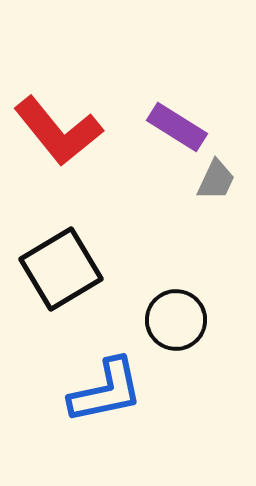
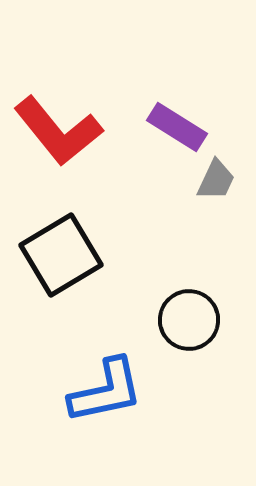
black square: moved 14 px up
black circle: moved 13 px right
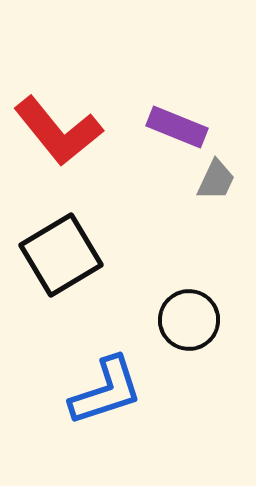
purple rectangle: rotated 10 degrees counterclockwise
blue L-shape: rotated 6 degrees counterclockwise
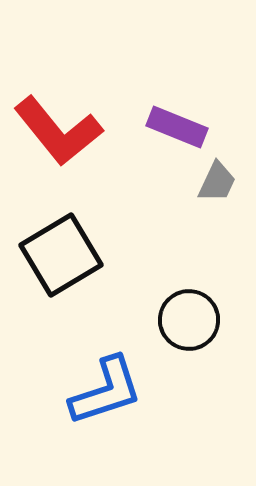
gray trapezoid: moved 1 px right, 2 px down
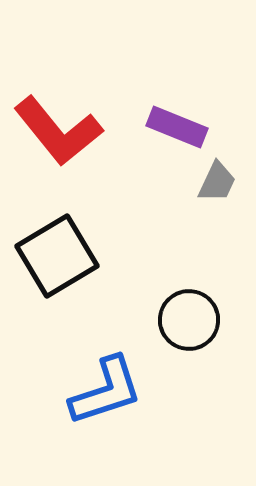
black square: moved 4 px left, 1 px down
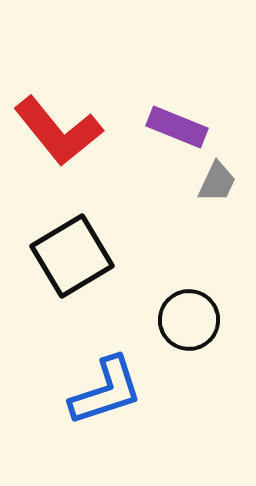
black square: moved 15 px right
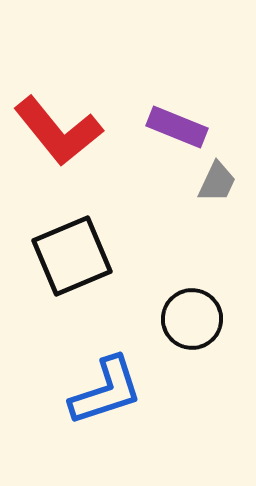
black square: rotated 8 degrees clockwise
black circle: moved 3 px right, 1 px up
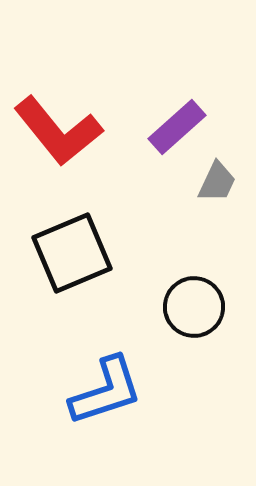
purple rectangle: rotated 64 degrees counterclockwise
black square: moved 3 px up
black circle: moved 2 px right, 12 px up
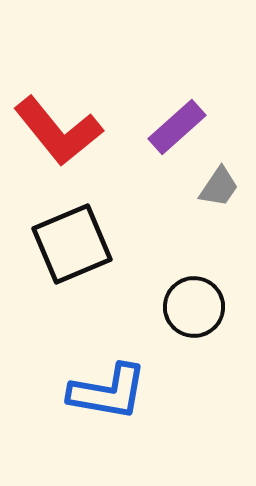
gray trapezoid: moved 2 px right, 5 px down; rotated 9 degrees clockwise
black square: moved 9 px up
blue L-shape: moved 2 px right, 1 px down; rotated 28 degrees clockwise
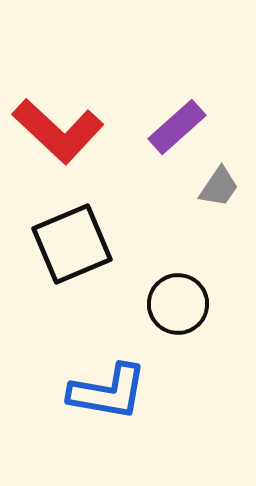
red L-shape: rotated 8 degrees counterclockwise
black circle: moved 16 px left, 3 px up
